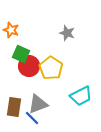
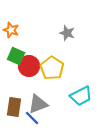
green square: moved 5 px left, 2 px down
yellow pentagon: moved 1 px right
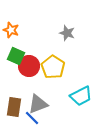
yellow pentagon: moved 1 px right, 1 px up
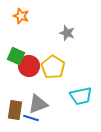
orange star: moved 10 px right, 14 px up
cyan trapezoid: rotated 15 degrees clockwise
brown rectangle: moved 1 px right, 3 px down
blue line: moved 1 px left; rotated 28 degrees counterclockwise
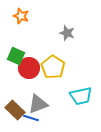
red circle: moved 2 px down
brown rectangle: rotated 54 degrees counterclockwise
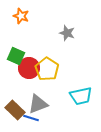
yellow pentagon: moved 6 px left, 2 px down
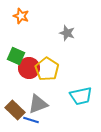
blue line: moved 2 px down
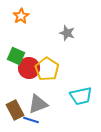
orange star: rotated 21 degrees clockwise
brown rectangle: rotated 18 degrees clockwise
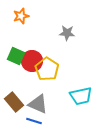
orange star: rotated 14 degrees clockwise
gray star: rotated 14 degrees counterclockwise
red circle: moved 3 px right, 7 px up
gray triangle: rotated 45 degrees clockwise
brown rectangle: moved 1 px left, 8 px up; rotated 12 degrees counterclockwise
blue line: moved 3 px right, 1 px down
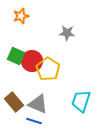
yellow pentagon: moved 1 px right
cyan trapezoid: moved 5 px down; rotated 120 degrees clockwise
